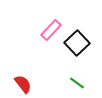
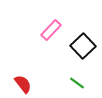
black square: moved 6 px right, 3 px down
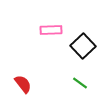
pink rectangle: rotated 45 degrees clockwise
green line: moved 3 px right
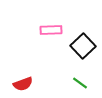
red semicircle: rotated 108 degrees clockwise
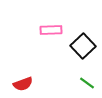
green line: moved 7 px right
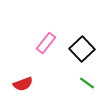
pink rectangle: moved 5 px left, 13 px down; rotated 50 degrees counterclockwise
black square: moved 1 px left, 3 px down
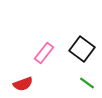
pink rectangle: moved 2 px left, 10 px down
black square: rotated 10 degrees counterclockwise
